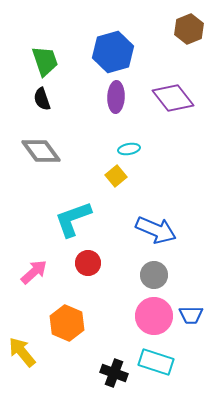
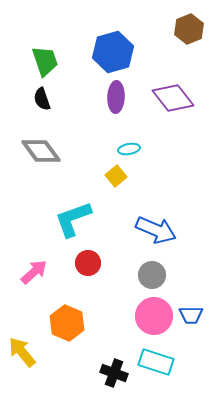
gray circle: moved 2 px left
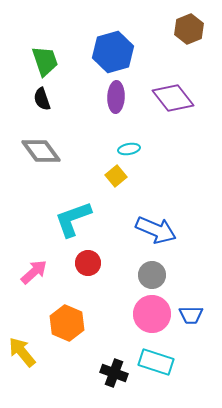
pink circle: moved 2 px left, 2 px up
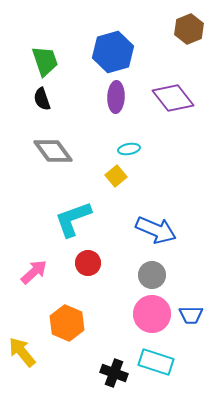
gray diamond: moved 12 px right
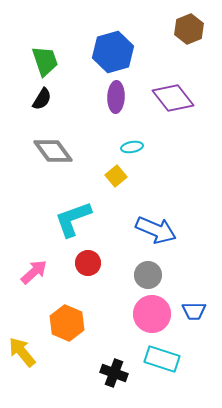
black semicircle: rotated 130 degrees counterclockwise
cyan ellipse: moved 3 px right, 2 px up
gray circle: moved 4 px left
blue trapezoid: moved 3 px right, 4 px up
cyan rectangle: moved 6 px right, 3 px up
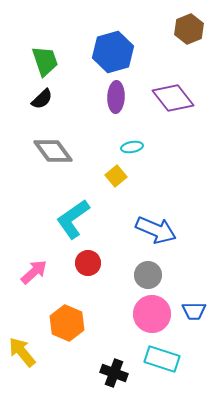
black semicircle: rotated 15 degrees clockwise
cyan L-shape: rotated 15 degrees counterclockwise
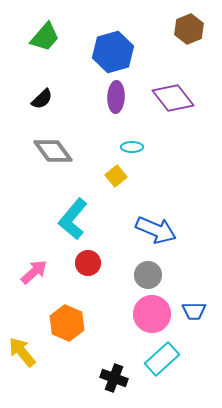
green trapezoid: moved 24 px up; rotated 60 degrees clockwise
cyan ellipse: rotated 10 degrees clockwise
cyan L-shape: rotated 15 degrees counterclockwise
cyan rectangle: rotated 60 degrees counterclockwise
black cross: moved 5 px down
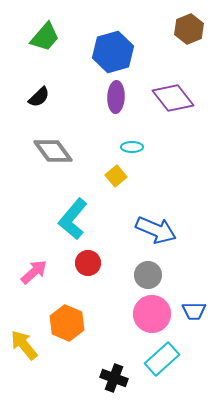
black semicircle: moved 3 px left, 2 px up
yellow arrow: moved 2 px right, 7 px up
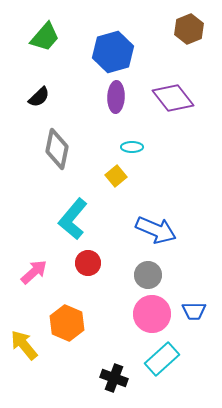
gray diamond: moved 4 px right, 2 px up; rotated 48 degrees clockwise
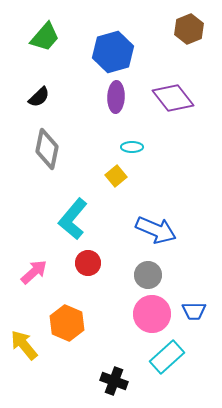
gray diamond: moved 10 px left
cyan rectangle: moved 5 px right, 2 px up
black cross: moved 3 px down
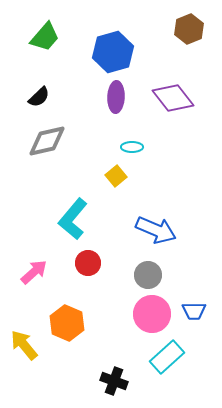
gray diamond: moved 8 px up; rotated 66 degrees clockwise
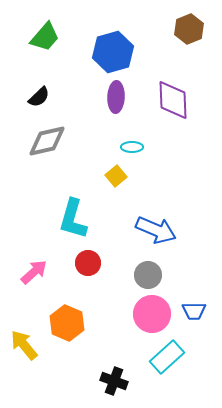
purple diamond: moved 2 px down; rotated 36 degrees clockwise
cyan L-shape: rotated 24 degrees counterclockwise
